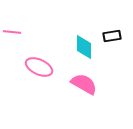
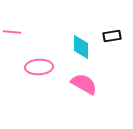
cyan diamond: moved 3 px left
pink ellipse: rotated 28 degrees counterclockwise
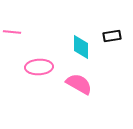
pink semicircle: moved 5 px left
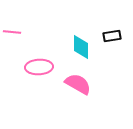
pink semicircle: moved 1 px left
